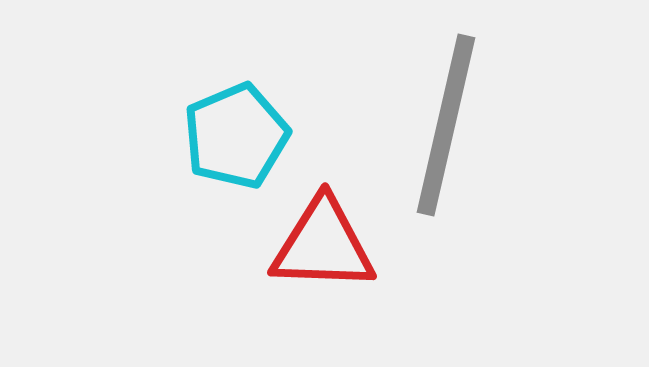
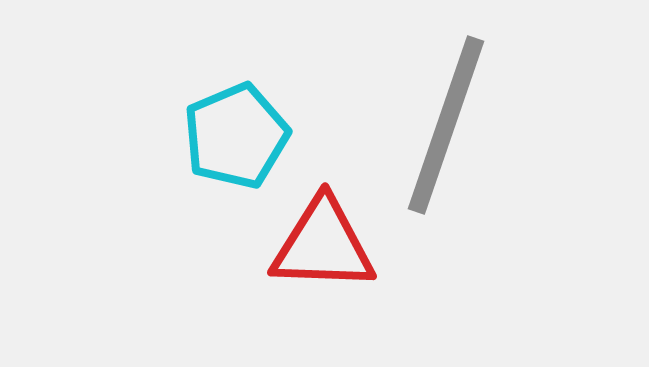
gray line: rotated 6 degrees clockwise
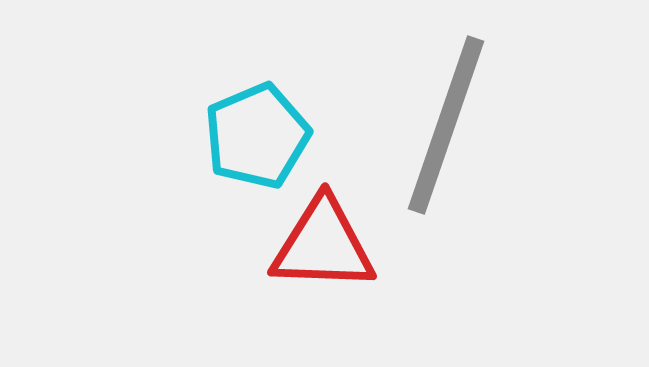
cyan pentagon: moved 21 px right
